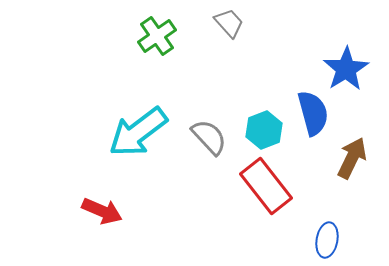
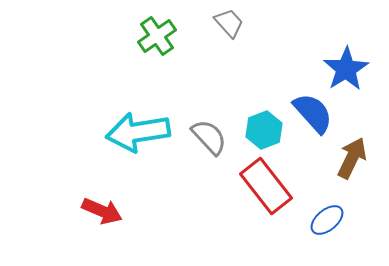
blue semicircle: rotated 27 degrees counterclockwise
cyan arrow: rotated 28 degrees clockwise
blue ellipse: moved 20 px up; rotated 40 degrees clockwise
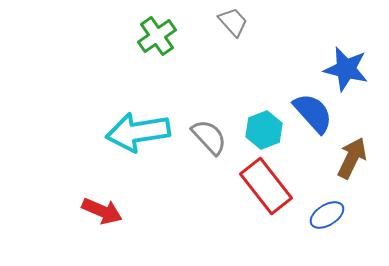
gray trapezoid: moved 4 px right, 1 px up
blue star: rotated 27 degrees counterclockwise
blue ellipse: moved 5 px up; rotated 8 degrees clockwise
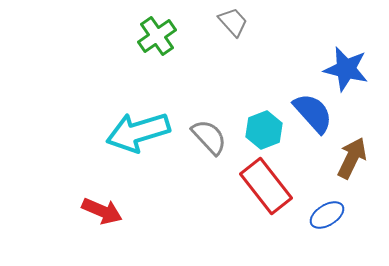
cyan arrow: rotated 8 degrees counterclockwise
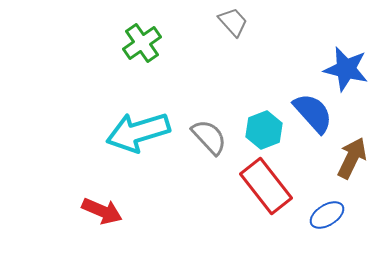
green cross: moved 15 px left, 7 px down
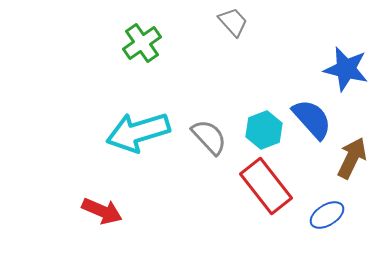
blue semicircle: moved 1 px left, 6 px down
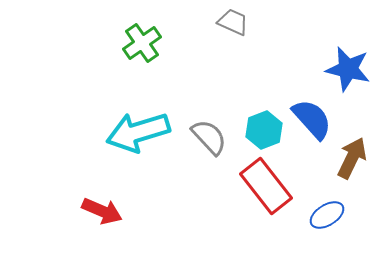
gray trapezoid: rotated 24 degrees counterclockwise
blue star: moved 2 px right
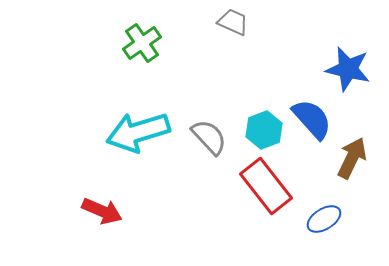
blue ellipse: moved 3 px left, 4 px down
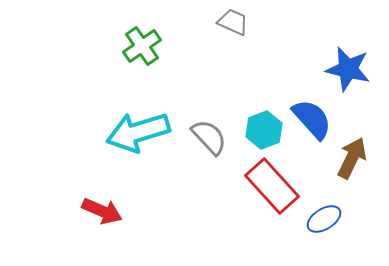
green cross: moved 3 px down
red rectangle: moved 6 px right; rotated 4 degrees counterclockwise
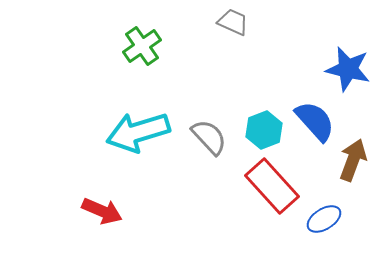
blue semicircle: moved 3 px right, 2 px down
brown arrow: moved 1 px right, 2 px down; rotated 6 degrees counterclockwise
